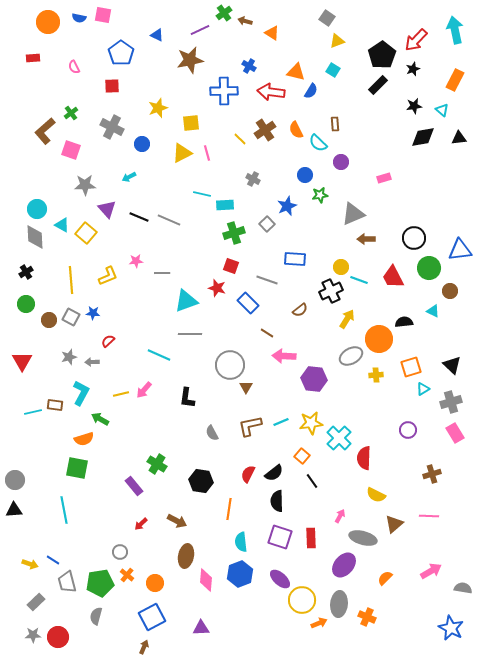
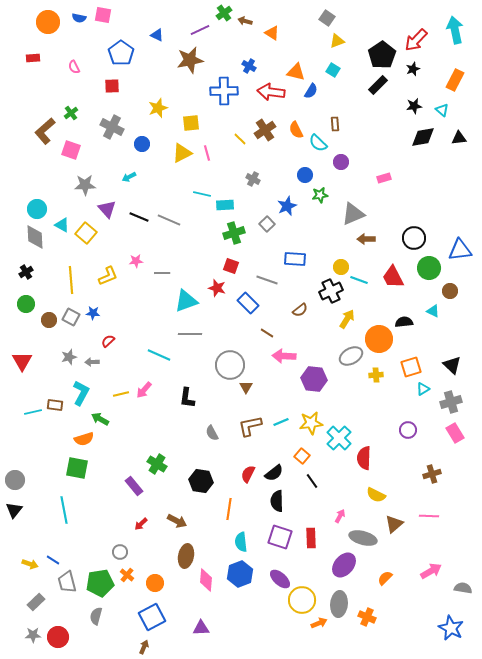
black triangle at (14, 510): rotated 48 degrees counterclockwise
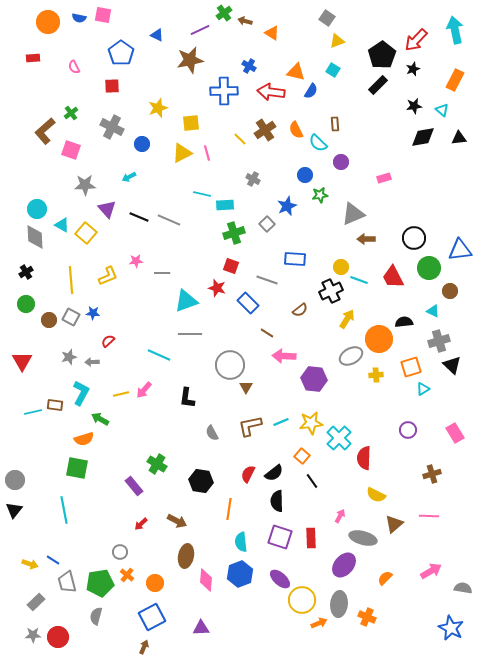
gray cross at (451, 402): moved 12 px left, 61 px up
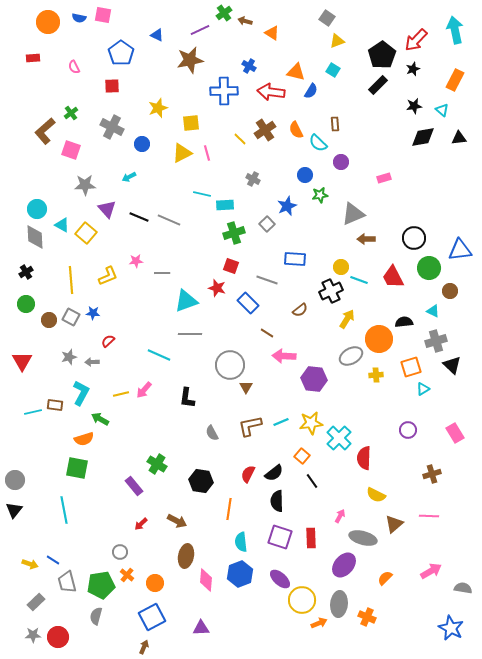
gray cross at (439, 341): moved 3 px left
green pentagon at (100, 583): moved 1 px right, 2 px down
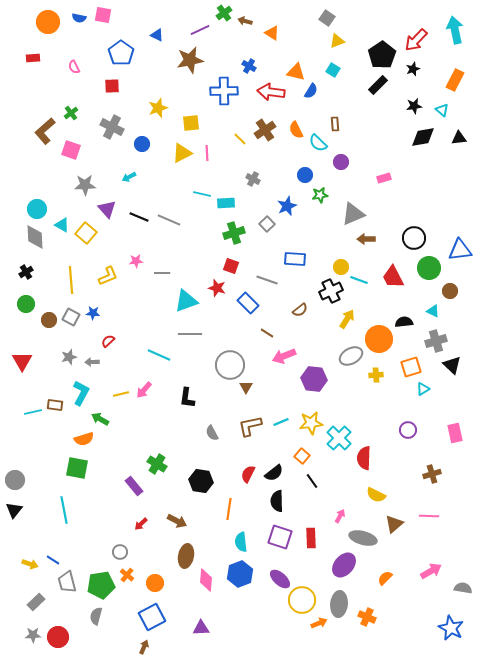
pink line at (207, 153): rotated 14 degrees clockwise
cyan rectangle at (225, 205): moved 1 px right, 2 px up
pink arrow at (284, 356): rotated 25 degrees counterclockwise
pink rectangle at (455, 433): rotated 18 degrees clockwise
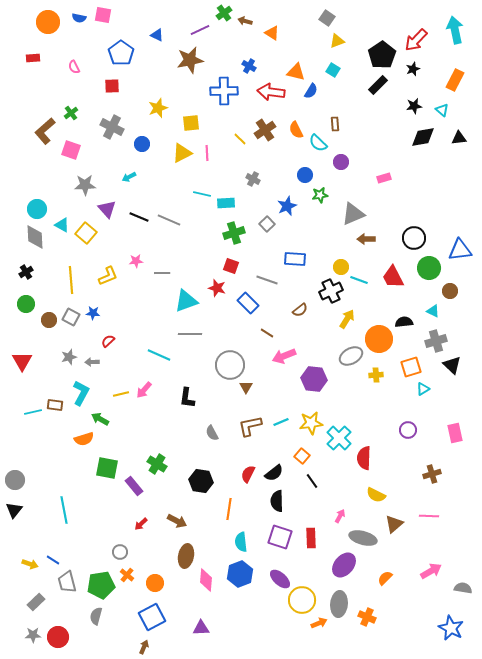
green square at (77, 468): moved 30 px right
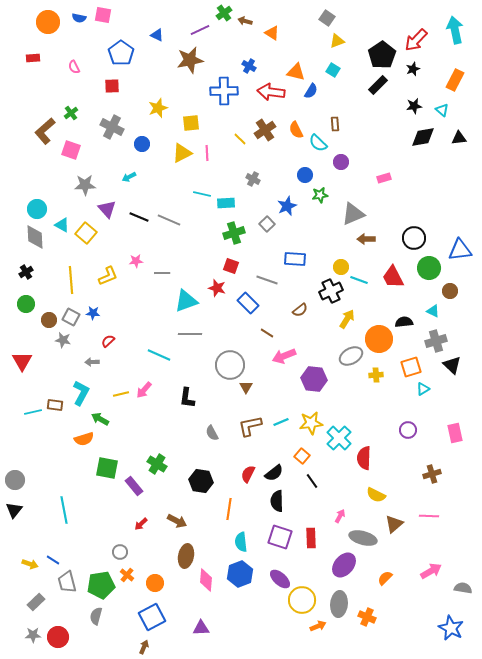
gray star at (69, 357): moved 6 px left, 17 px up; rotated 28 degrees clockwise
orange arrow at (319, 623): moved 1 px left, 3 px down
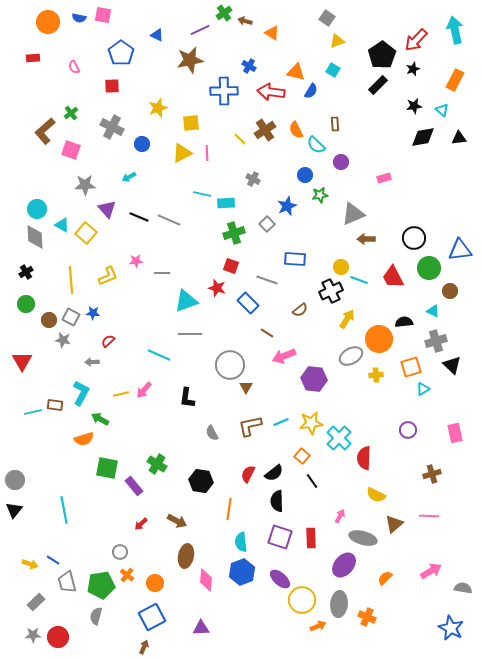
cyan semicircle at (318, 143): moved 2 px left, 2 px down
blue hexagon at (240, 574): moved 2 px right, 2 px up
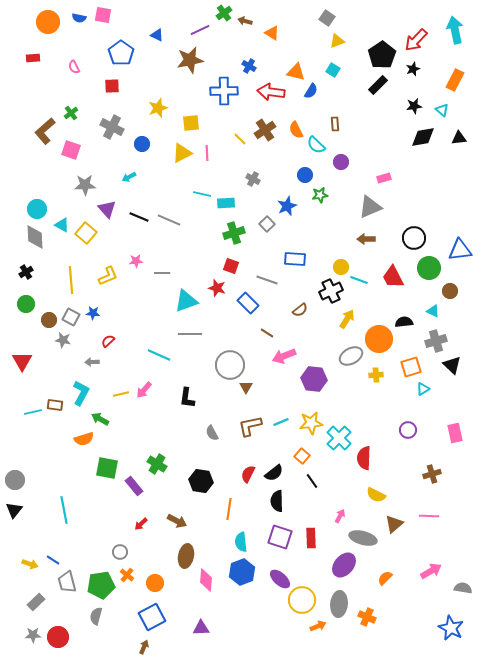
gray triangle at (353, 214): moved 17 px right, 7 px up
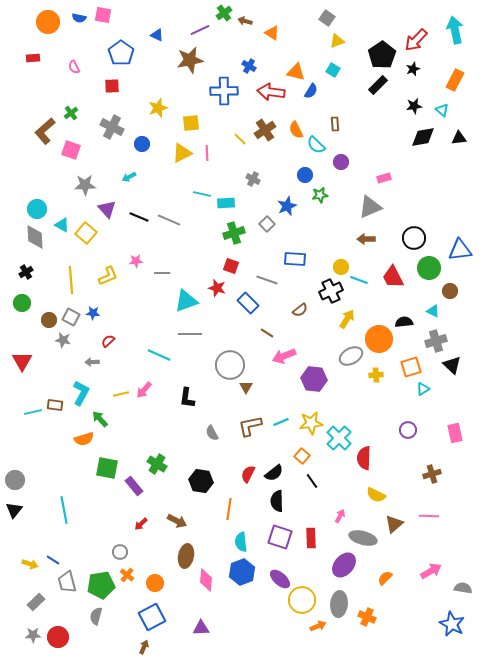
green circle at (26, 304): moved 4 px left, 1 px up
green arrow at (100, 419): rotated 18 degrees clockwise
blue star at (451, 628): moved 1 px right, 4 px up
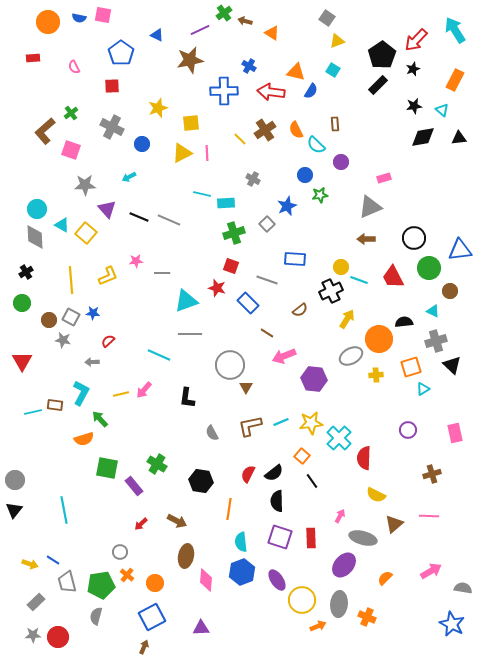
cyan arrow at (455, 30): rotated 20 degrees counterclockwise
purple ellipse at (280, 579): moved 3 px left, 1 px down; rotated 15 degrees clockwise
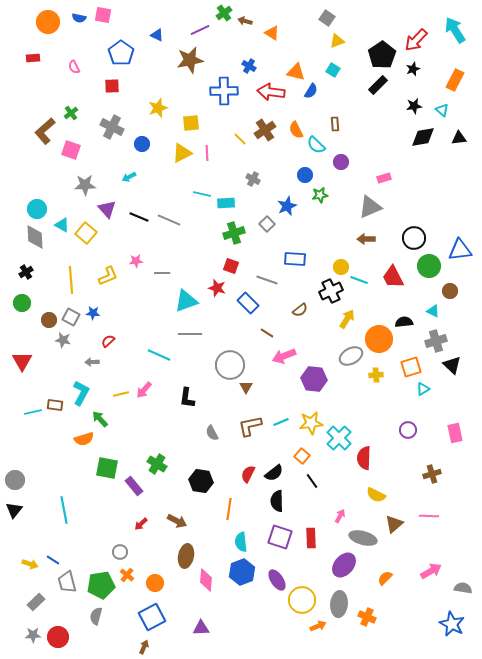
green circle at (429, 268): moved 2 px up
